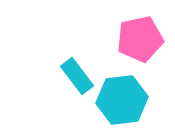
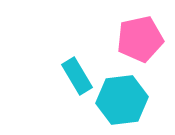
cyan rectangle: rotated 6 degrees clockwise
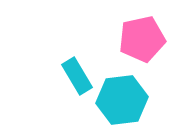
pink pentagon: moved 2 px right
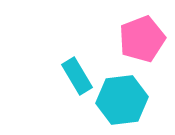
pink pentagon: rotated 9 degrees counterclockwise
